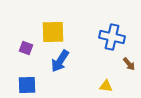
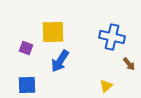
yellow triangle: rotated 48 degrees counterclockwise
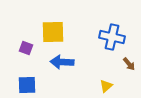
blue arrow: moved 2 px right, 1 px down; rotated 60 degrees clockwise
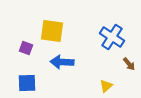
yellow square: moved 1 px left, 1 px up; rotated 10 degrees clockwise
blue cross: rotated 20 degrees clockwise
blue square: moved 2 px up
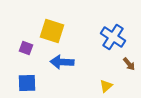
yellow square: rotated 10 degrees clockwise
blue cross: moved 1 px right
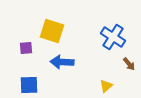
purple square: rotated 24 degrees counterclockwise
blue square: moved 2 px right, 2 px down
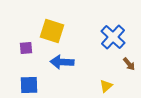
blue cross: rotated 10 degrees clockwise
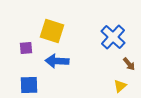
blue arrow: moved 5 px left, 1 px up
yellow triangle: moved 14 px right
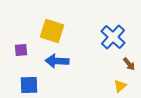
purple square: moved 5 px left, 2 px down
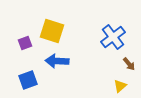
blue cross: rotated 10 degrees clockwise
purple square: moved 4 px right, 7 px up; rotated 16 degrees counterclockwise
blue square: moved 1 px left, 5 px up; rotated 18 degrees counterclockwise
